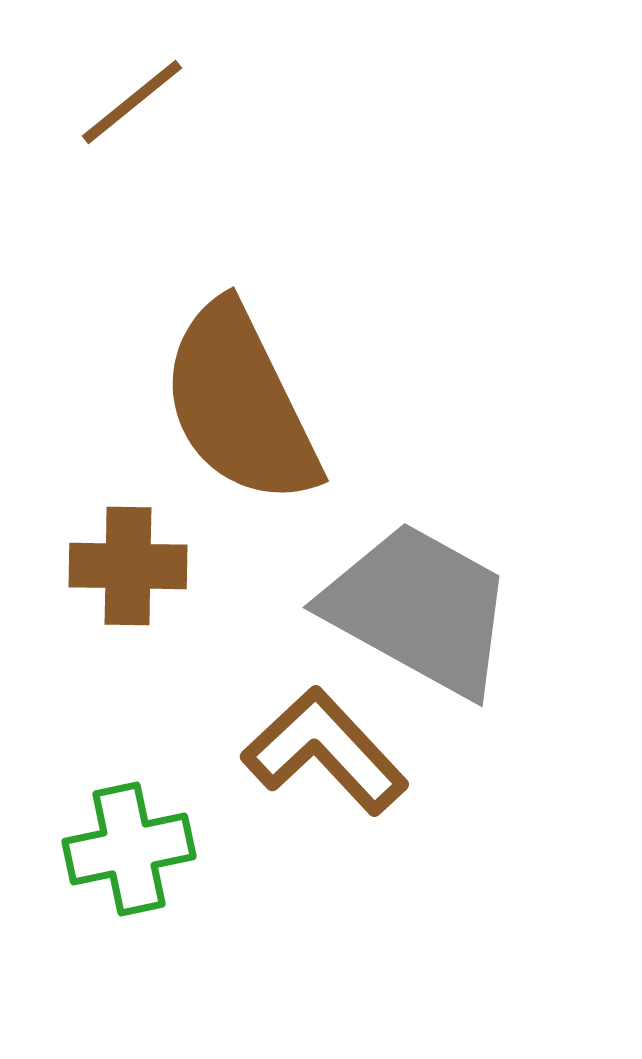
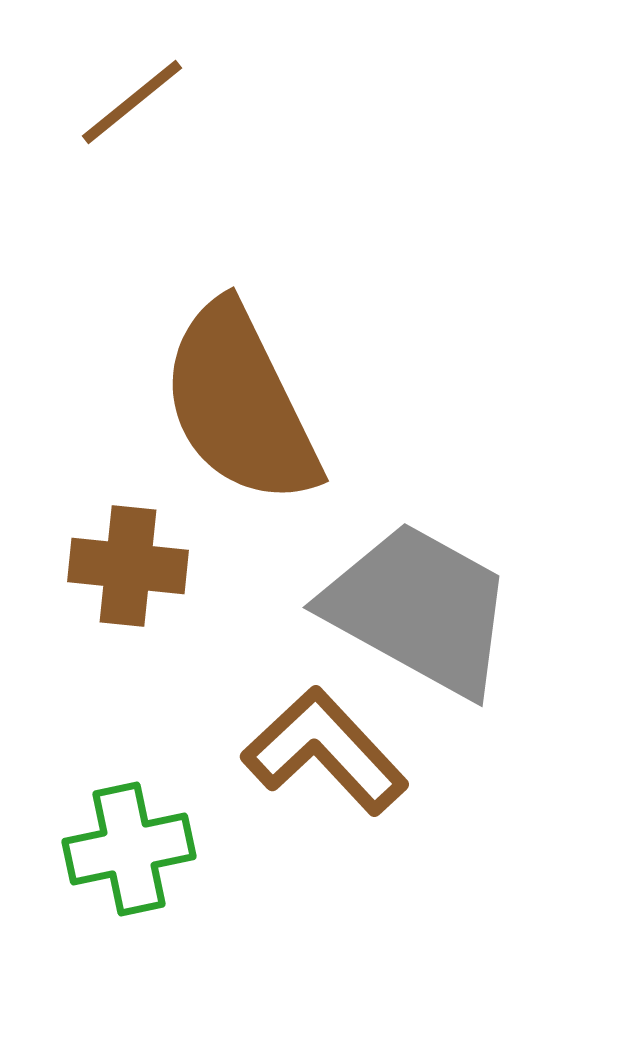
brown cross: rotated 5 degrees clockwise
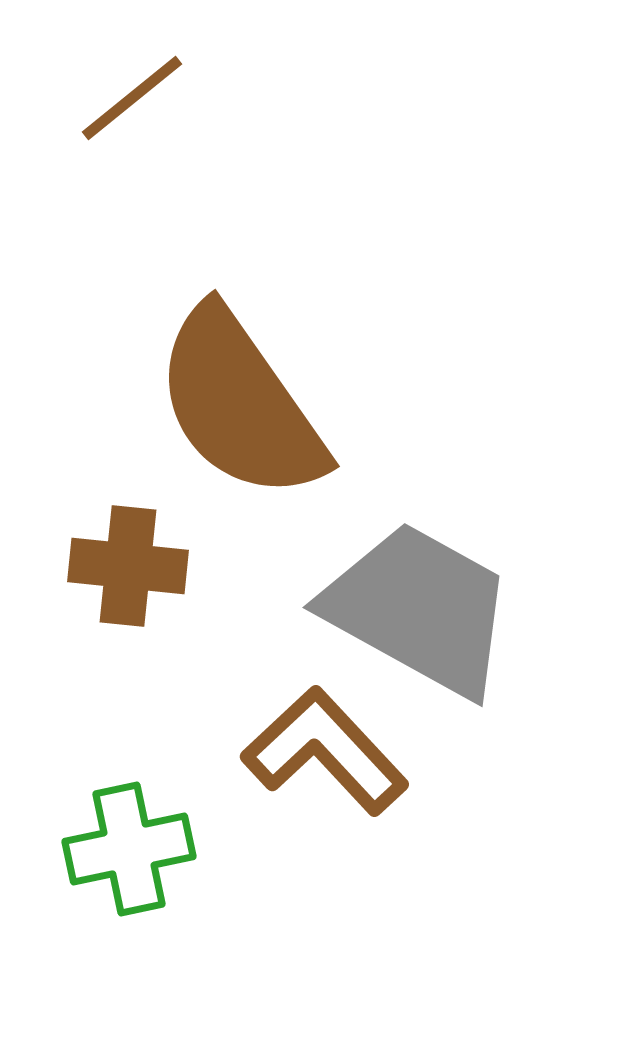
brown line: moved 4 px up
brown semicircle: rotated 9 degrees counterclockwise
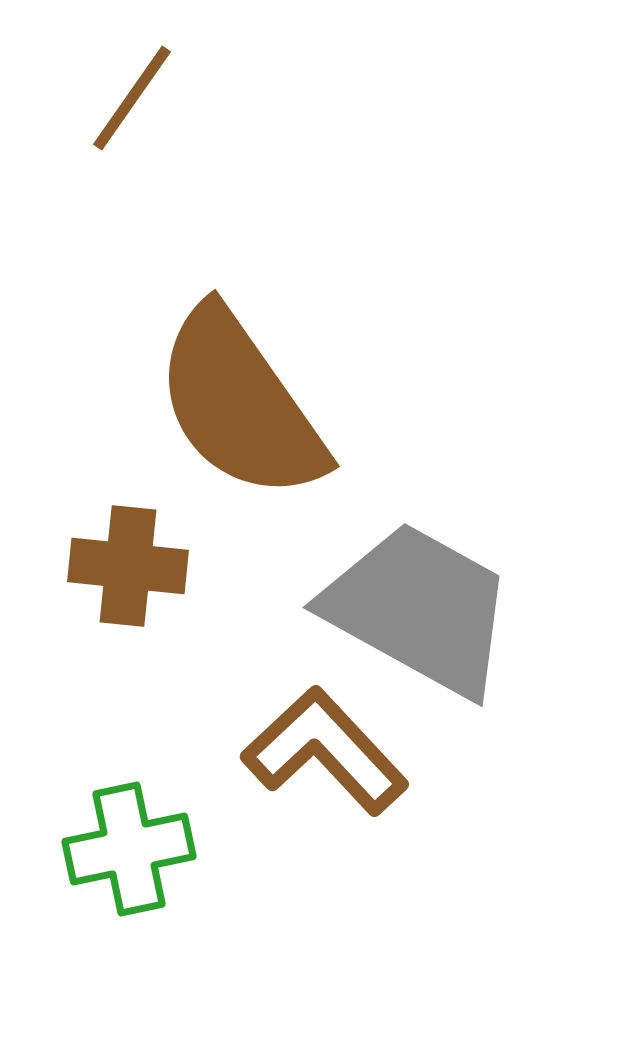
brown line: rotated 16 degrees counterclockwise
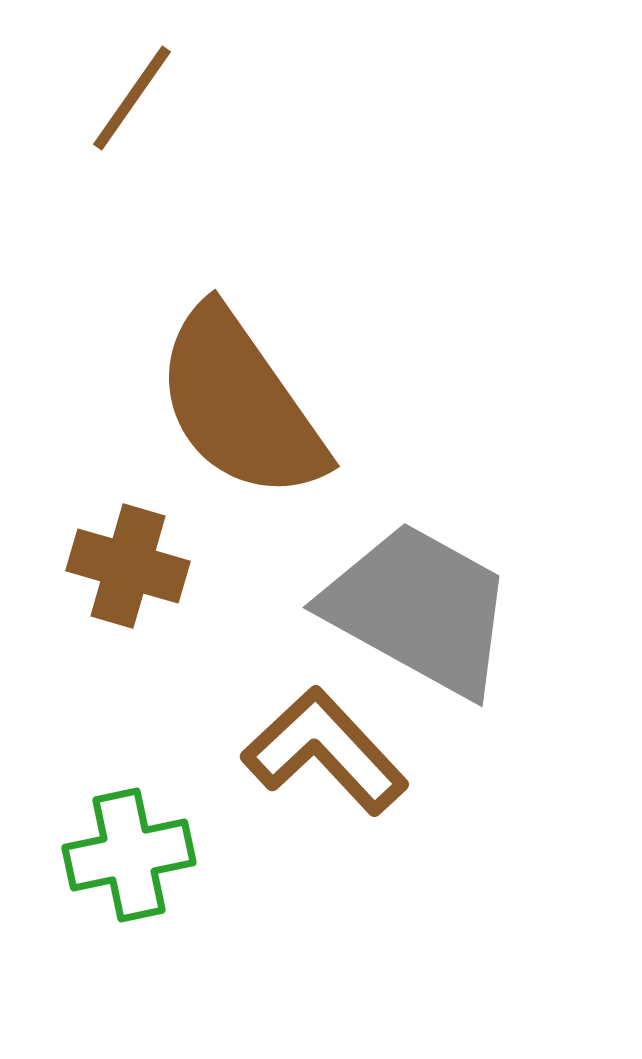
brown cross: rotated 10 degrees clockwise
green cross: moved 6 px down
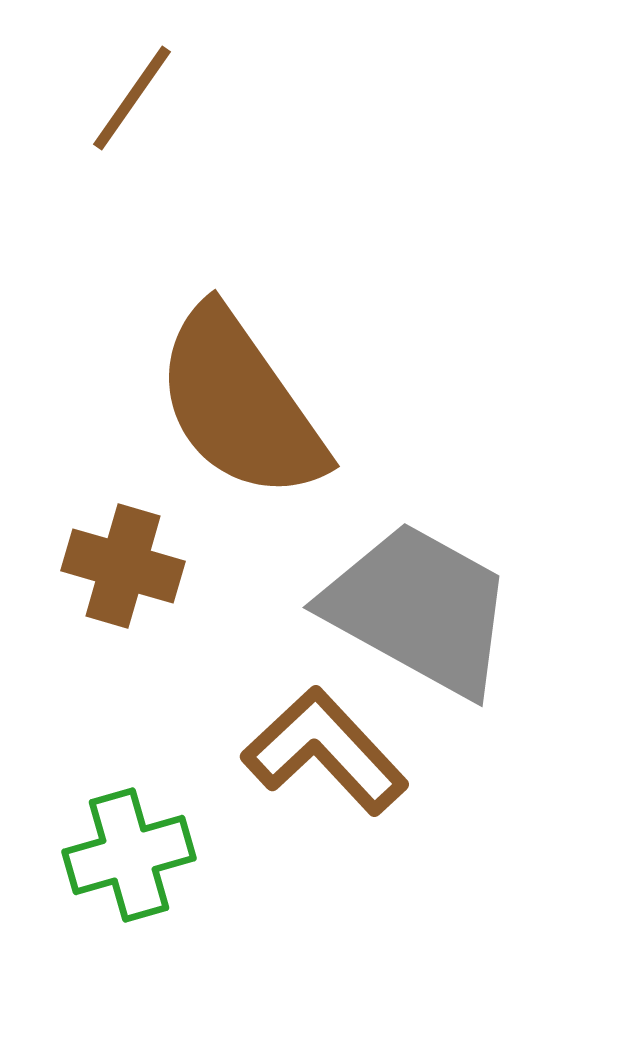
brown cross: moved 5 px left
green cross: rotated 4 degrees counterclockwise
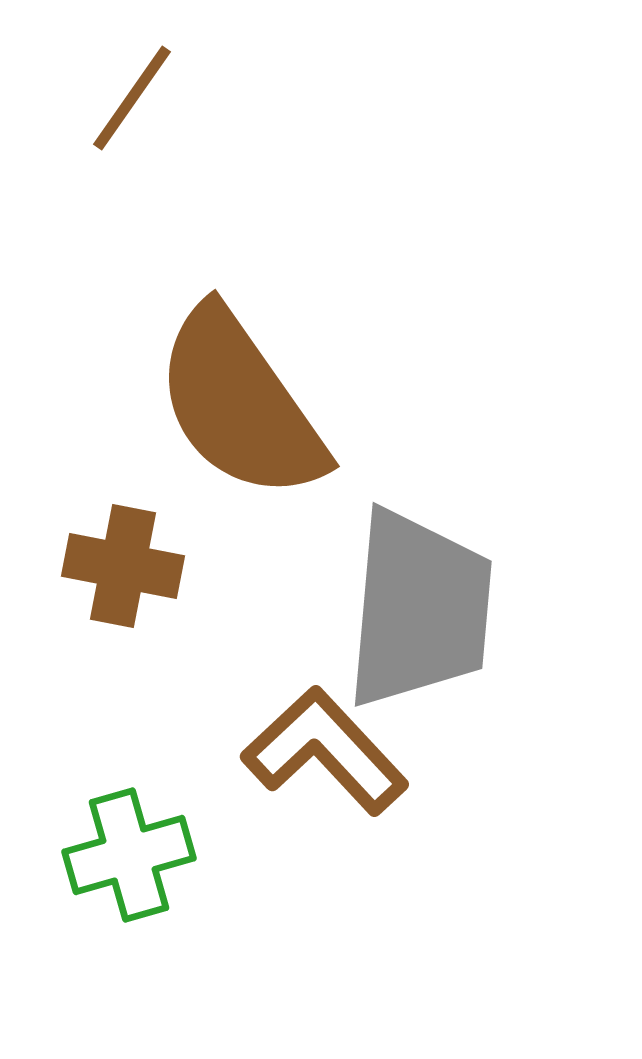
brown cross: rotated 5 degrees counterclockwise
gray trapezoid: rotated 66 degrees clockwise
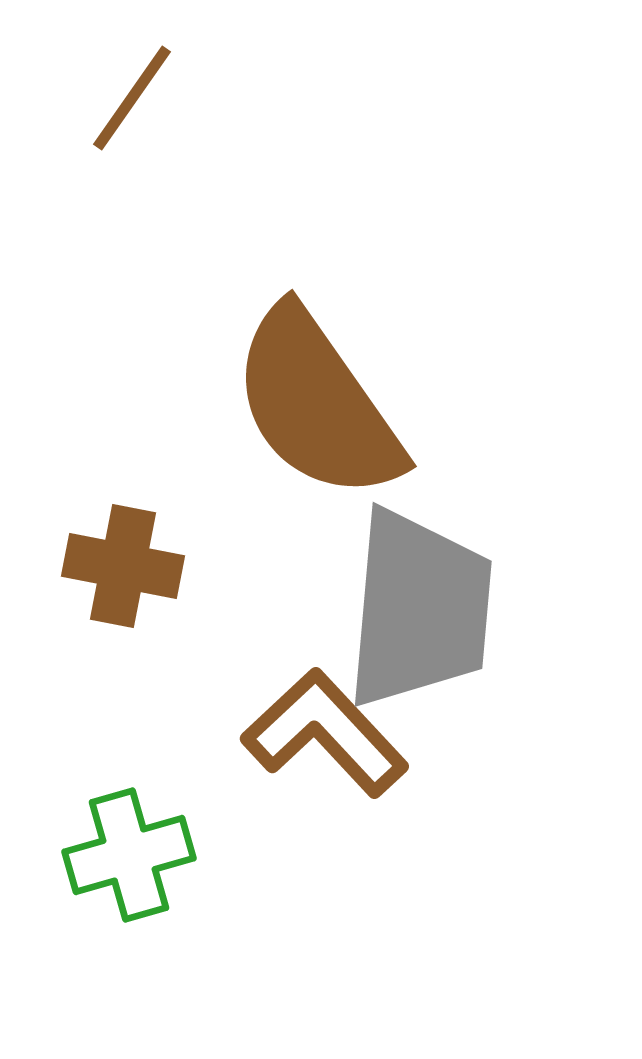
brown semicircle: moved 77 px right
brown L-shape: moved 18 px up
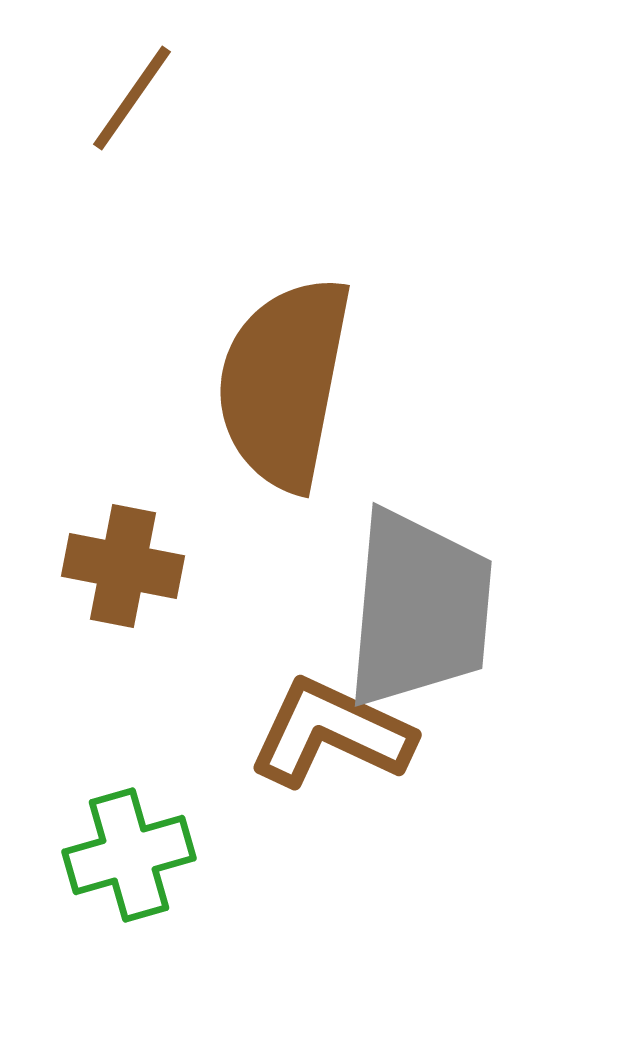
brown semicircle: moved 33 px left, 21 px up; rotated 46 degrees clockwise
brown L-shape: moved 6 px right; rotated 22 degrees counterclockwise
